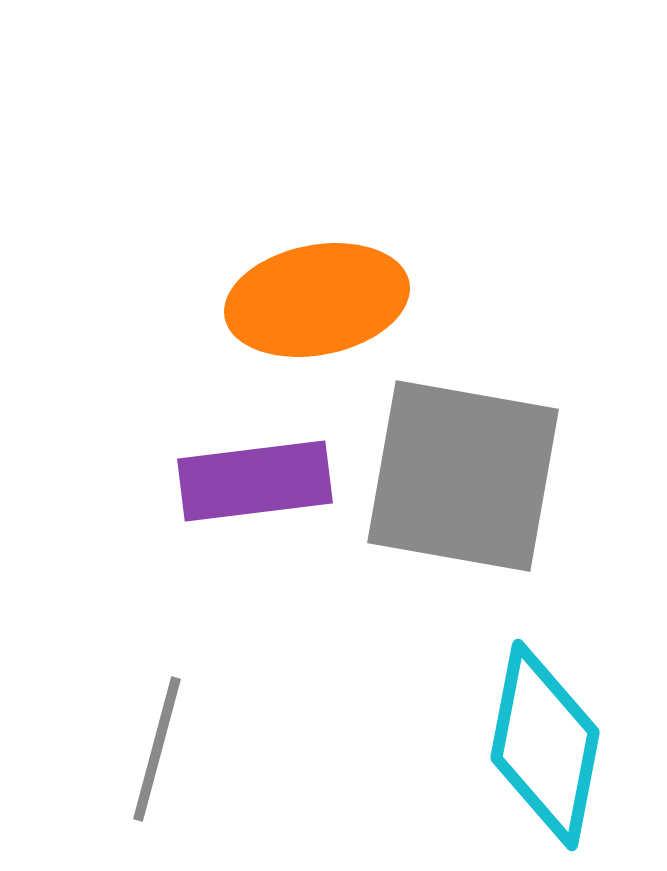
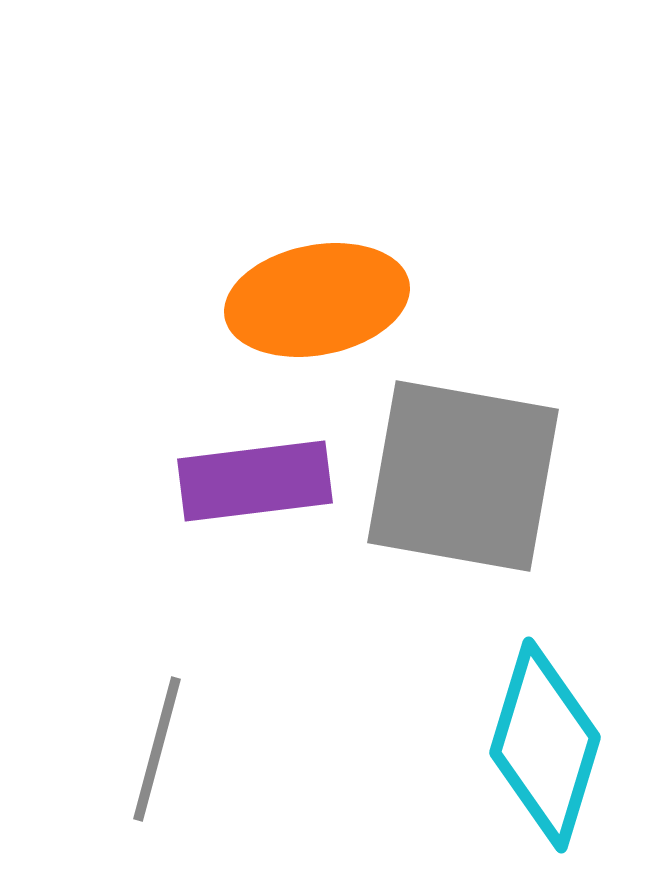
cyan diamond: rotated 6 degrees clockwise
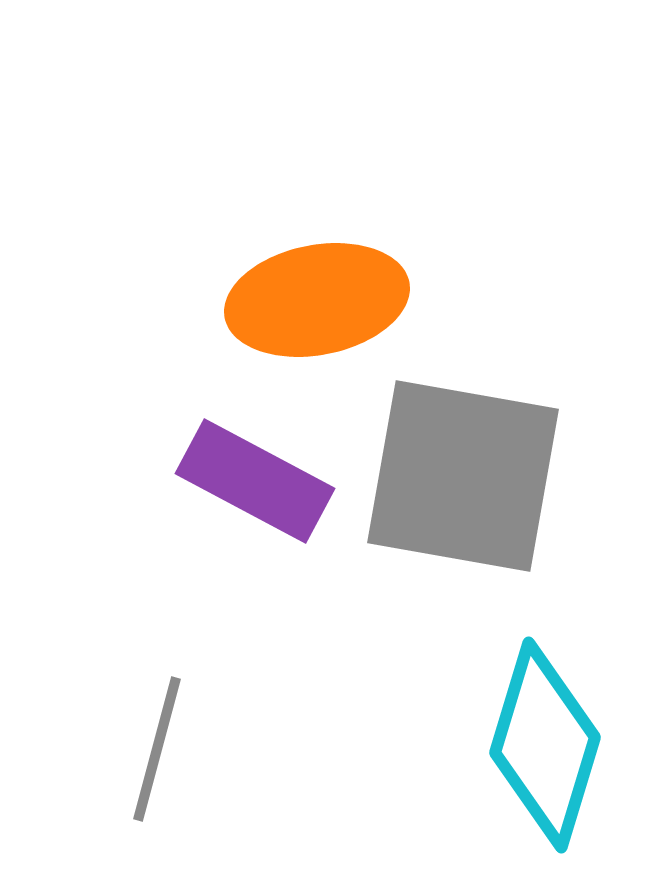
purple rectangle: rotated 35 degrees clockwise
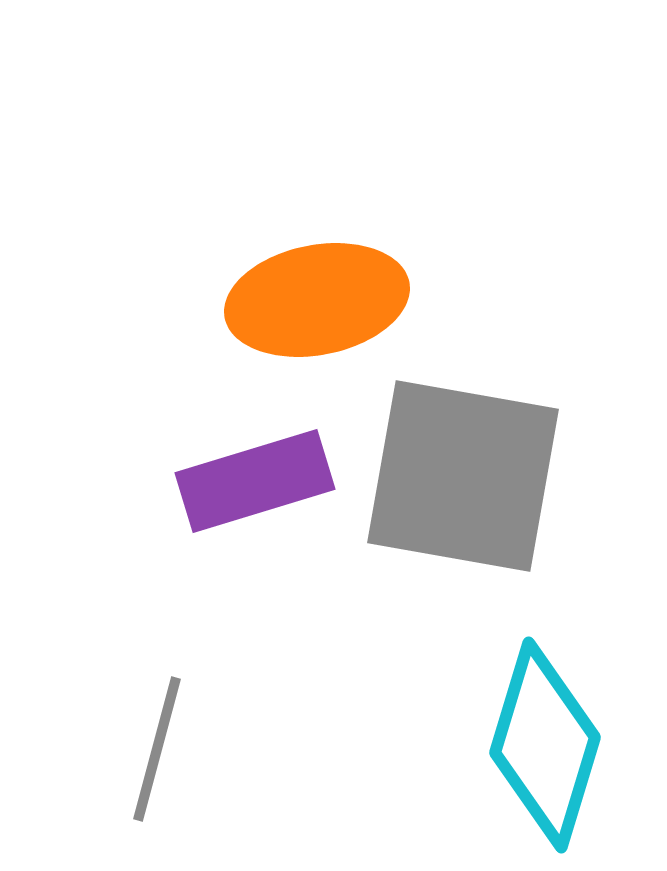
purple rectangle: rotated 45 degrees counterclockwise
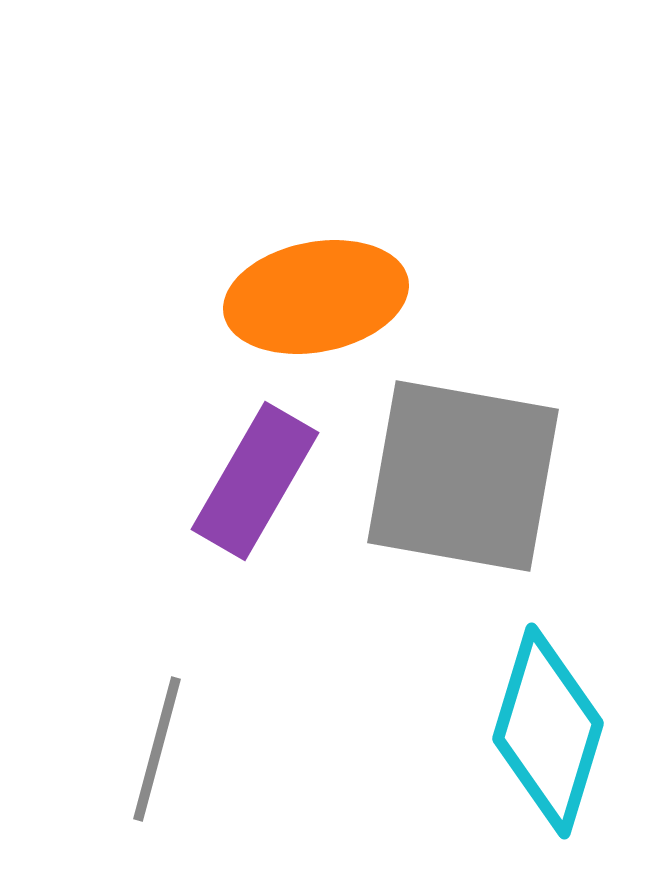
orange ellipse: moved 1 px left, 3 px up
purple rectangle: rotated 43 degrees counterclockwise
cyan diamond: moved 3 px right, 14 px up
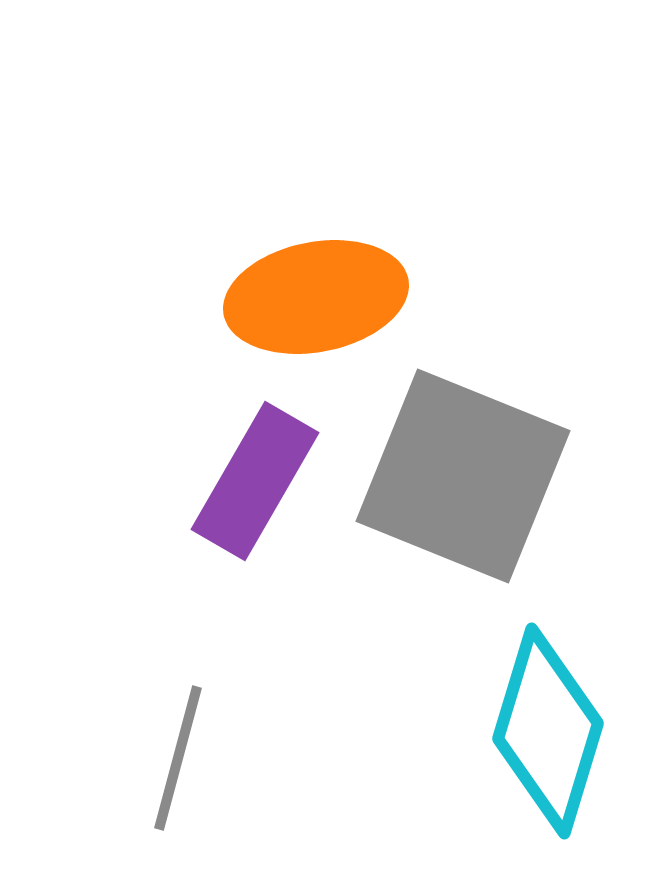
gray square: rotated 12 degrees clockwise
gray line: moved 21 px right, 9 px down
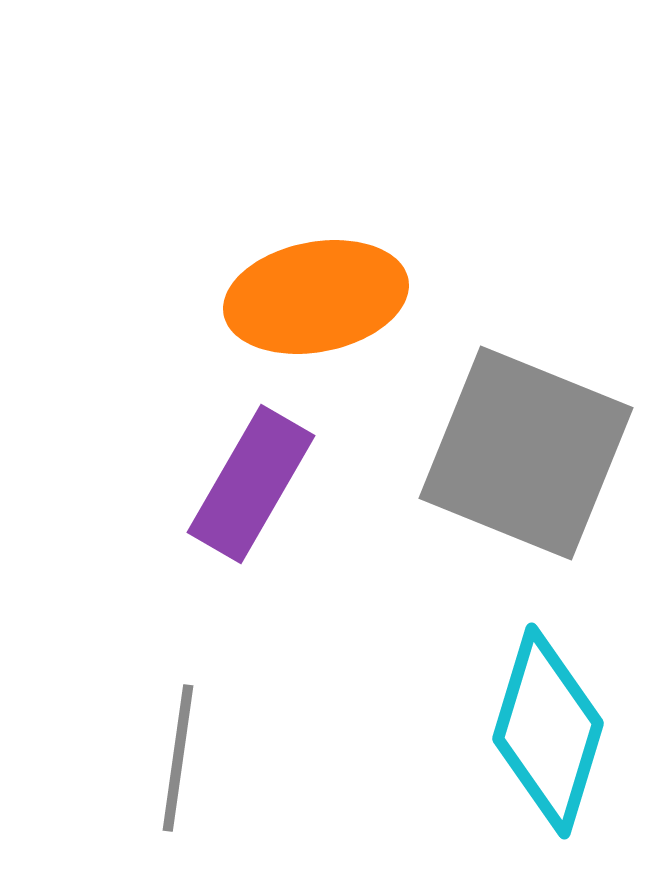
gray square: moved 63 px right, 23 px up
purple rectangle: moved 4 px left, 3 px down
gray line: rotated 7 degrees counterclockwise
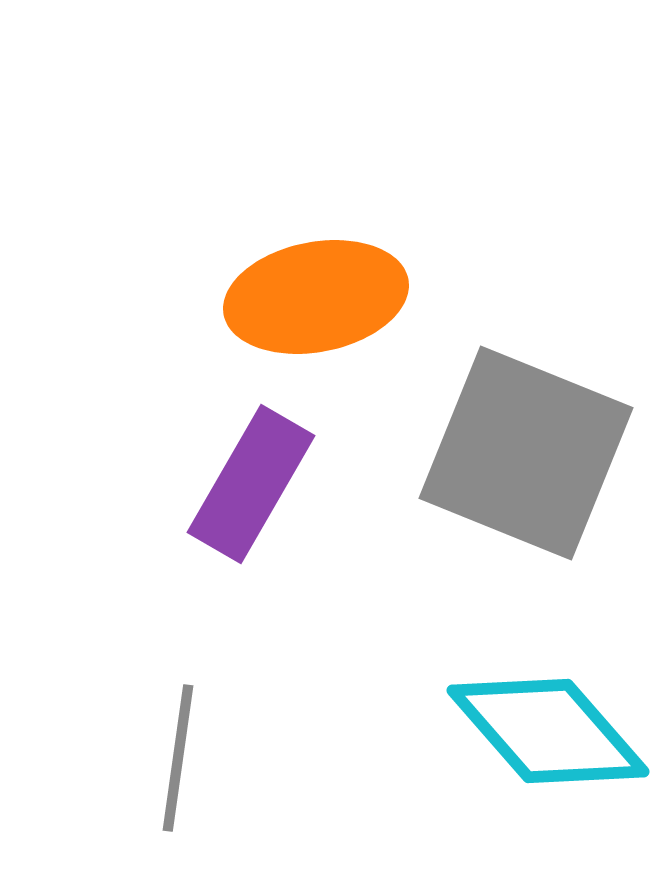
cyan diamond: rotated 58 degrees counterclockwise
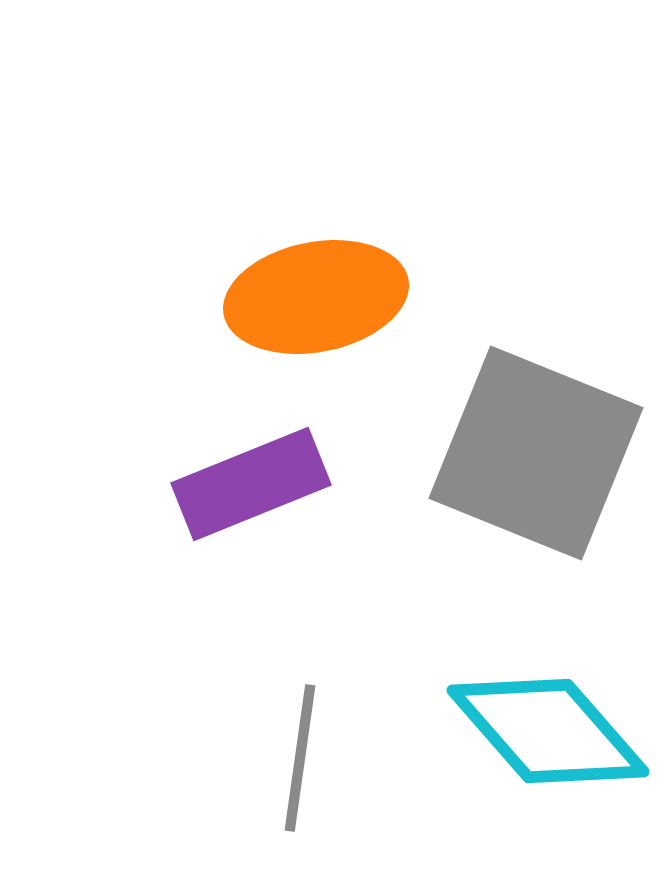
gray square: moved 10 px right
purple rectangle: rotated 38 degrees clockwise
gray line: moved 122 px right
